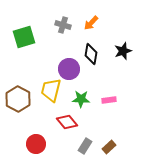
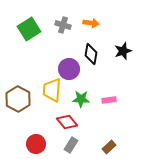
orange arrow: rotated 126 degrees counterclockwise
green square: moved 5 px right, 8 px up; rotated 15 degrees counterclockwise
yellow trapezoid: moved 1 px right; rotated 10 degrees counterclockwise
gray rectangle: moved 14 px left, 1 px up
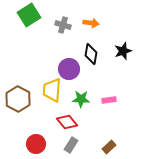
green square: moved 14 px up
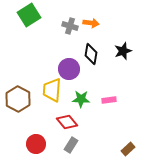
gray cross: moved 7 px right, 1 px down
brown rectangle: moved 19 px right, 2 px down
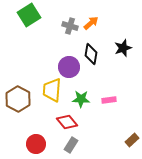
orange arrow: rotated 49 degrees counterclockwise
black star: moved 3 px up
purple circle: moved 2 px up
brown rectangle: moved 4 px right, 9 px up
